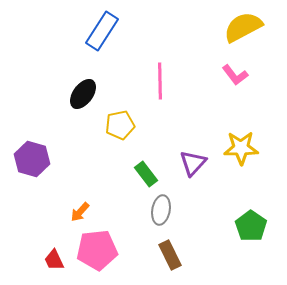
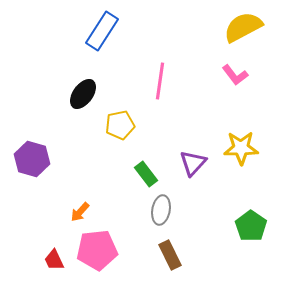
pink line: rotated 9 degrees clockwise
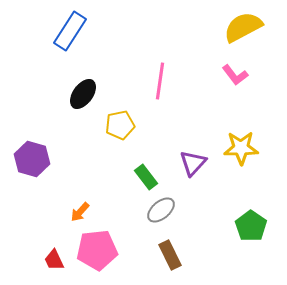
blue rectangle: moved 32 px left
green rectangle: moved 3 px down
gray ellipse: rotated 40 degrees clockwise
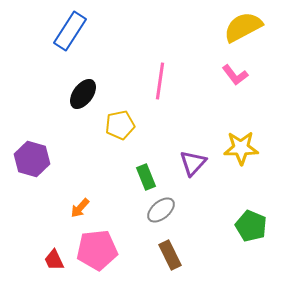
green rectangle: rotated 15 degrees clockwise
orange arrow: moved 4 px up
green pentagon: rotated 12 degrees counterclockwise
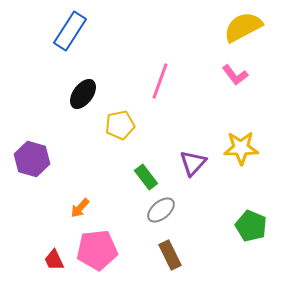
pink line: rotated 12 degrees clockwise
green rectangle: rotated 15 degrees counterclockwise
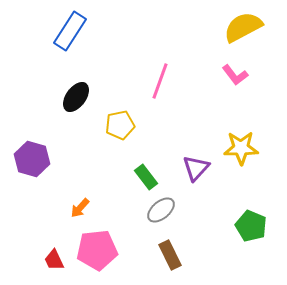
black ellipse: moved 7 px left, 3 px down
purple triangle: moved 3 px right, 5 px down
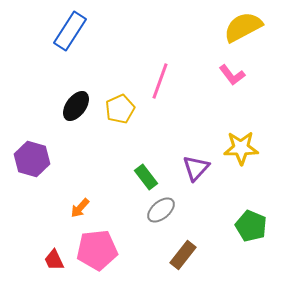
pink L-shape: moved 3 px left
black ellipse: moved 9 px down
yellow pentagon: moved 16 px up; rotated 12 degrees counterclockwise
brown rectangle: moved 13 px right; rotated 64 degrees clockwise
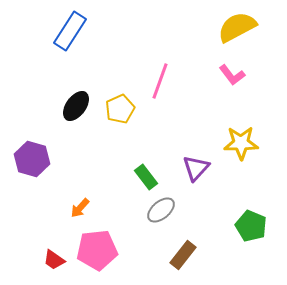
yellow semicircle: moved 6 px left
yellow star: moved 5 px up
red trapezoid: rotated 30 degrees counterclockwise
